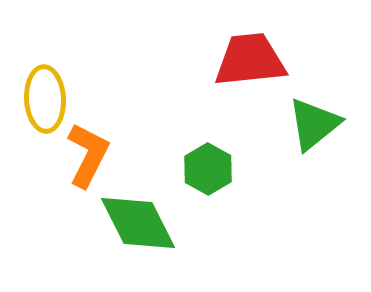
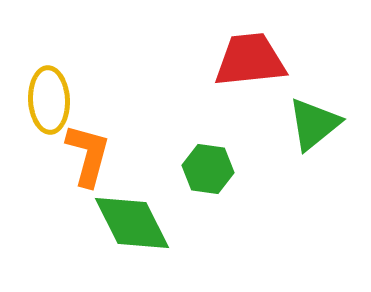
yellow ellipse: moved 4 px right, 1 px down
orange L-shape: rotated 12 degrees counterclockwise
green hexagon: rotated 21 degrees counterclockwise
green diamond: moved 6 px left
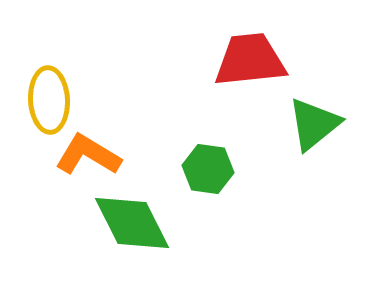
orange L-shape: rotated 74 degrees counterclockwise
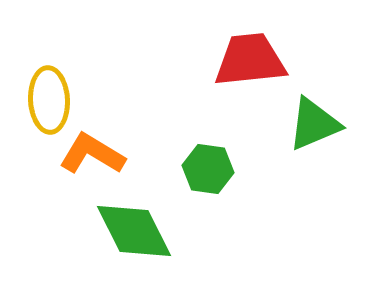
green triangle: rotated 16 degrees clockwise
orange L-shape: moved 4 px right, 1 px up
green diamond: moved 2 px right, 8 px down
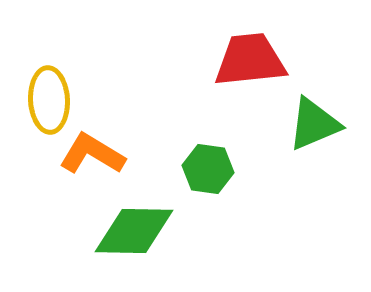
green diamond: rotated 62 degrees counterclockwise
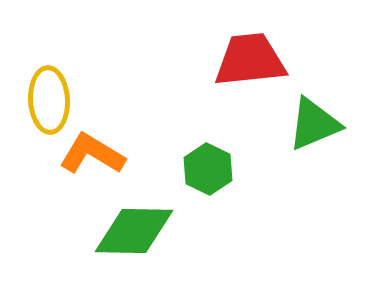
green hexagon: rotated 18 degrees clockwise
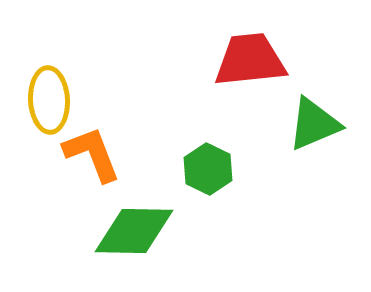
orange L-shape: rotated 38 degrees clockwise
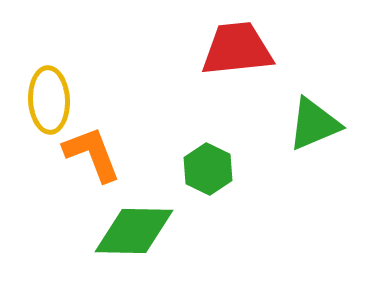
red trapezoid: moved 13 px left, 11 px up
